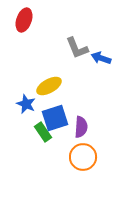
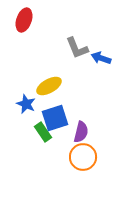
purple semicircle: moved 5 px down; rotated 10 degrees clockwise
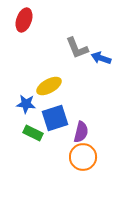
blue star: rotated 18 degrees counterclockwise
green rectangle: moved 10 px left, 1 px down; rotated 30 degrees counterclockwise
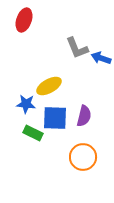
blue square: rotated 20 degrees clockwise
purple semicircle: moved 3 px right, 16 px up
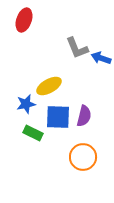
blue star: rotated 18 degrees counterclockwise
blue square: moved 3 px right, 1 px up
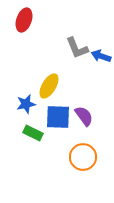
blue arrow: moved 2 px up
yellow ellipse: rotated 30 degrees counterclockwise
purple semicircle: rotated 50 degrees counterclockwise
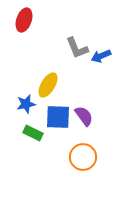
blue arrow: rotated 42 degrees counterclockwise
yellow ellipse: moved 1 px left, 1 px up
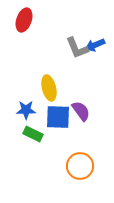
blue arrow: moved 6 px left, 11 px up
yellow ellipse: moved 1 px right, 3 px down; rotated 45 degrees counterclockwise
blue star: moved 6 px down; rotated 12 degrees clockwise
purple semicircle: moved 3 px left, 5 px up
green rectangle: moved 1 px down
orange circle: moved 3 px left, 9 px down
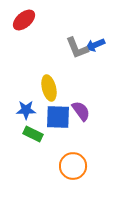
red ellipse: rotated 30 degrees clockwise
orange circle: moved 7 px left
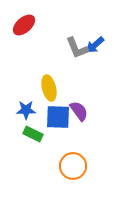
red ellipse: moved 5 px down
blue arrow: rotated 18 degrees counterclockwise
purple semicircle: moved 2 px left
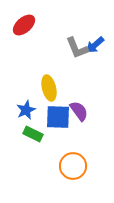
blue star: rotated 24 degrees counterclockwise
